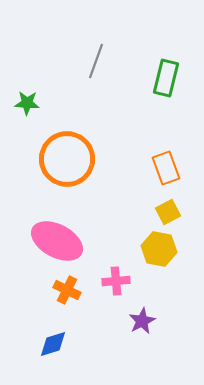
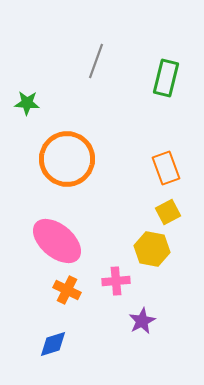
pink ellipse: rotated 12 degrees clockwise
yellow hexagon: moved 7 px left
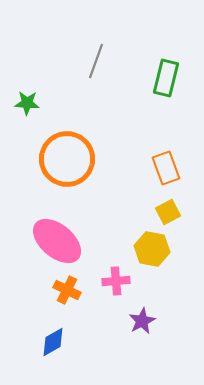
blue diamond: moved 2 px up; rotated 12 degrees counterclockwise
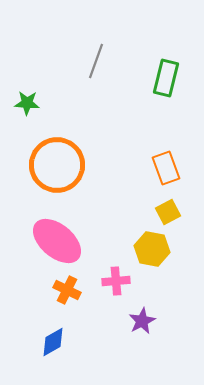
orange circle: moved 10 px left, 6 px down
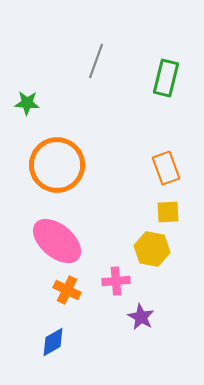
yellow square: rotated 25 degrees clockwise
purple star: moved 1 px left, 4 px up; rotated 16 degrees counterclockwise
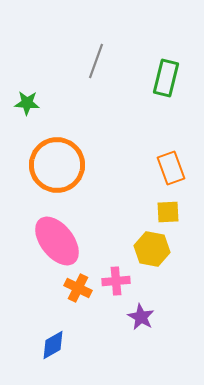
orange rectangle: moved 5 px right
pink ellipse: rotated 12 degrees clockwise
orange cross: moved 11 px right, 2 px up
blue diamond: moved 3 px down
